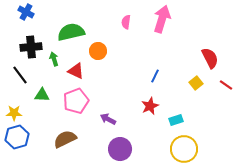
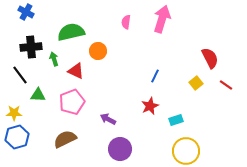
green triangle: moved 4 px left
pink pentagon: moved 4 px left, 1 px down
yellow circle: moved 2 px right, 2 px down
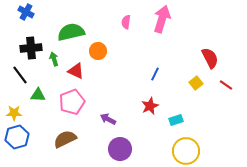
black cross: moved 1 px down
blue line: moved 2 px up
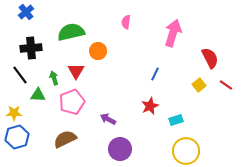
blue cross: rotated 21 degrees clockwise
pink arrow: moved 11 px right, 14 px down
green arrow: moved 19 px down
red triangle: rotated 36 degrees clockwise
yellow square: moved 3 px right, 2 px down
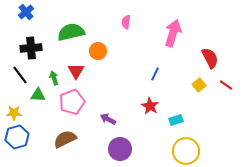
red star: rotated 18 degrees counterclockwise
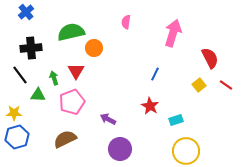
orange circle: moved 4 px left, 3 px up
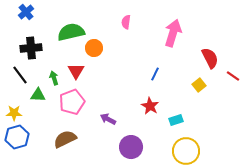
red line: moved 7 px right, 9 px up
purple circle: moved 11 px right, 2 px up
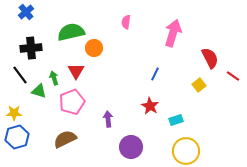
green triangle: moved 1 px right, 4 px up; rotated 14 degrees clockwise
purple arrow: rotated 56 degrees clockwise
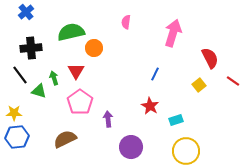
red line: moved 5 px down
pink pentagon: moved 8 px right; rotated 15 degrees counterclockwise
blue hexagon: rotated 10 degrees clockwise
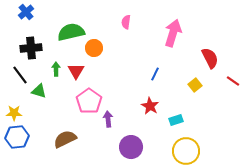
green arrow: moved 2 px right, 9 px up; rotated 16 degrees clockwise
yellow square: moved 4 px left
pink pentagon: moved 9 px right, 1 px up
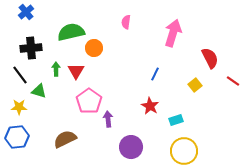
yellow star: moved 5 px right, 6 px up
yellow circle: moved 2 px left
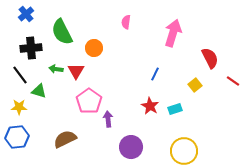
blue cross: moved 2 px down
green semicircle: moved 9 px left; rotated 104 degrees counterclockwise
green arrow: rotated 80 degrees counterclockwise
cyan rectangle: moved 1 px left, 11 px up
